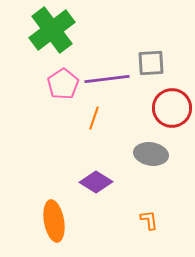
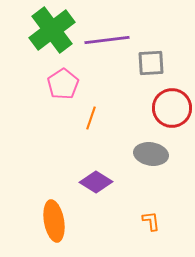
purple line: moved 39 px up
orange line: moved 3 px left
orange L-shape: moved 2 px right, 1 px down
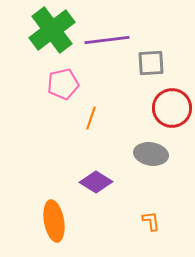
pink pentagon: rotated 20 degrees clockwise
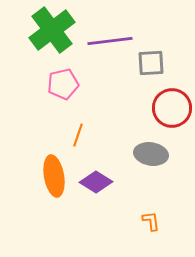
purple line: moved 3 px right, 1 px down
orange line: moved 13 px left, 17 px down
orange ellipse: moved 45 px up
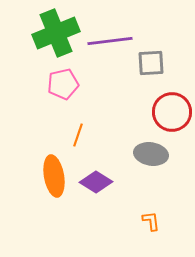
green cross: moved 4 px right, 3 px down; rotated 15 degrees clockwise
red circle: moved 4 px down
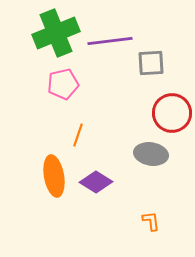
red circle: moved 1 px down
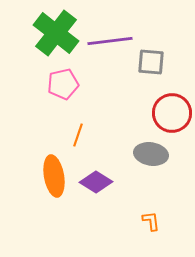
green cross: rotated 30 degrees counterclockwise
gray square: moved 1 px up; rotated 8 degrees clockwise
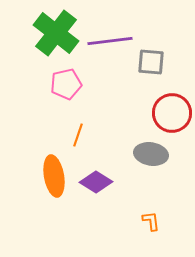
pink pentagon: moved 3 px right
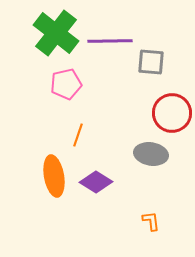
purple line: rotated 6 degrees clockwise
